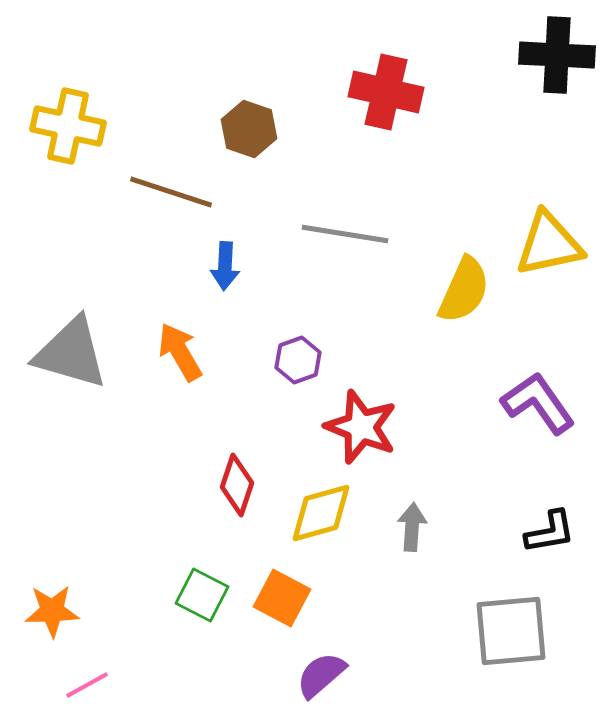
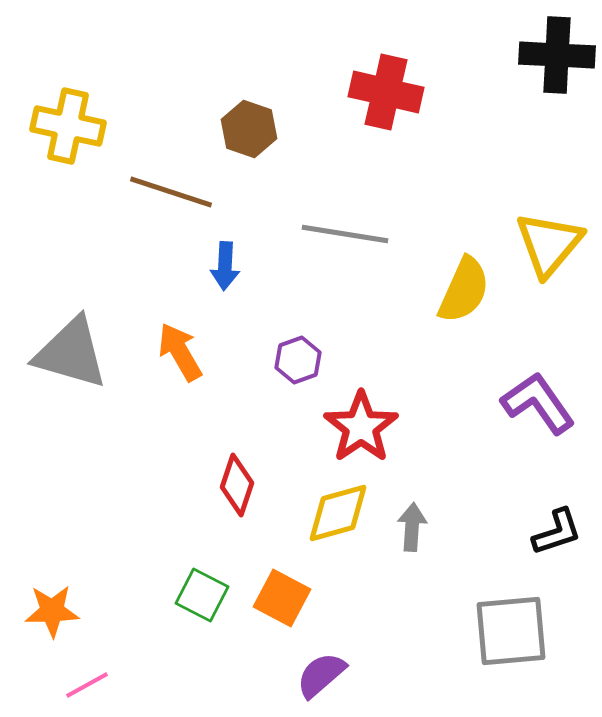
yellow triangle: rotated 38 degrees counterclockwise
red star: rotated 16 degrees clockwise
yellow diamond: moved 17 px right
black L-shape: moved 7 px right; rotated 8 degrees counterclockwise
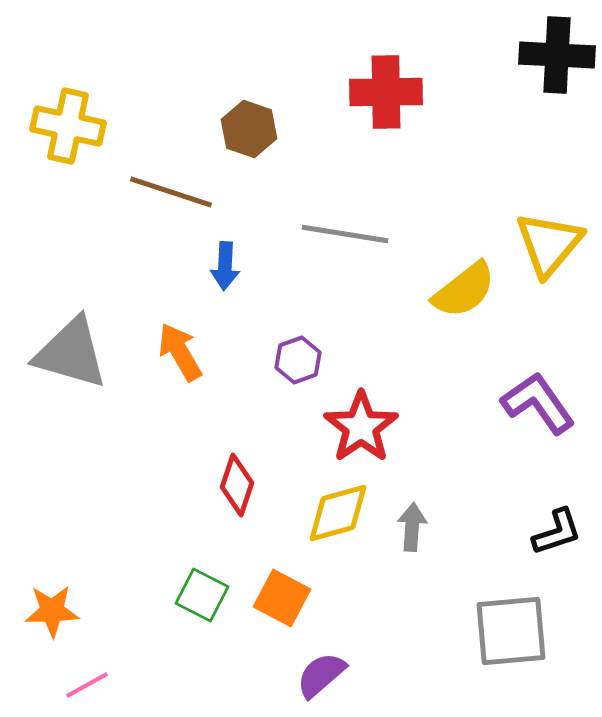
red cross: rotated 14 degrees counterclockwise
yellow semicircle: rotated 28 degrees clockwise
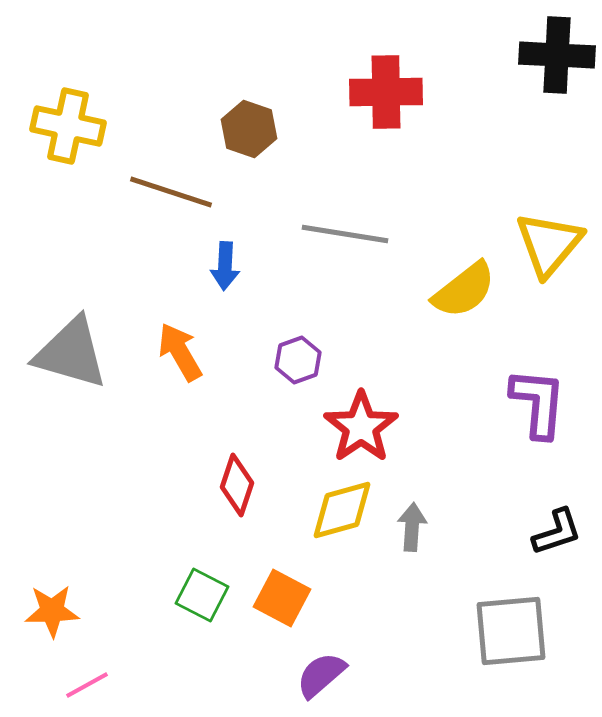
purple L-shape: rotated 40 degrees clockwise
yellow diamond: moved 4 px right, 3 px up
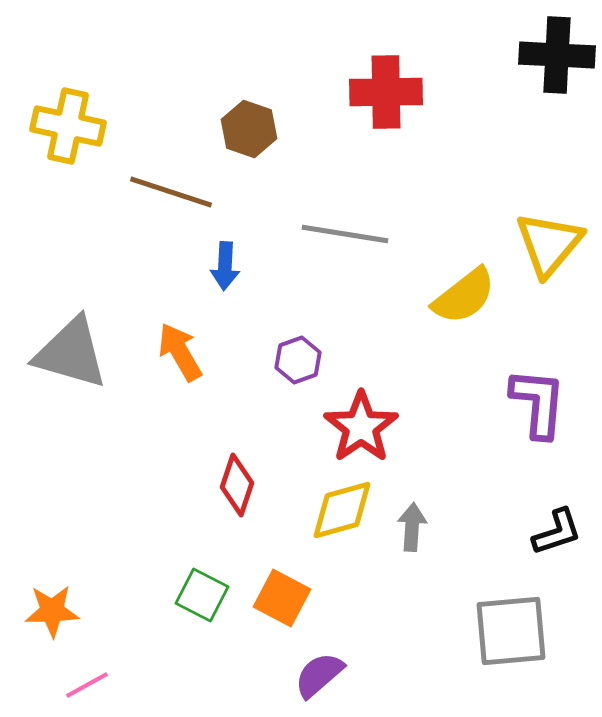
yellow semicircle: moved 6 px down
purple semicircle: moved 2 px left
